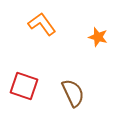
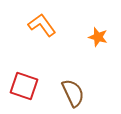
orange L-shape: moved 1 px down
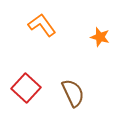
orange star: moved 2 px right
red square: moved 2 px right, 2 px down; rotated 24 degrees clockwise
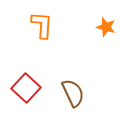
orange L-shape: rotated 40 degrees clockwise
orange star: moved 6 px right, 10 px up
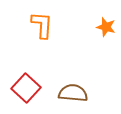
brown semicircle: rotated 60 degrees counterclockwise
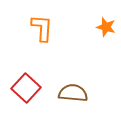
orange L-shape: moved 3 px down
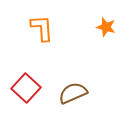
orange L-shape: rotated 8 degrees counterclockwise
brown semicircle: rotated 28 degrees counterclockwise
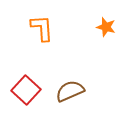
red square: moved 2 px down
brown semicircle: moved 3 px left, 2 px up
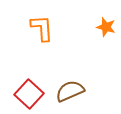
red square: moved 3 px right, 4 px down
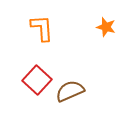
red square: moved 8 px right, 14 px up
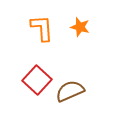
orange star: moved 26 px left
